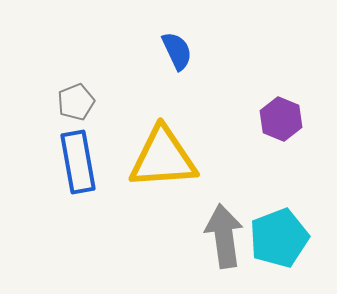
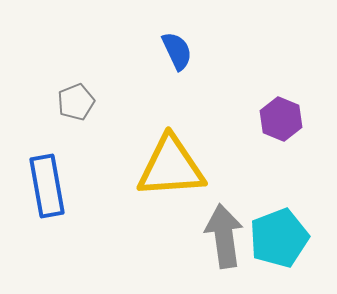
yellow triangle: moved 8 px right, 9 px down
blue rectangle: moved 31 px left, 24 px down
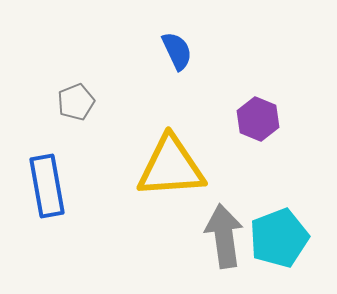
purple hexagon: moved 23 px left
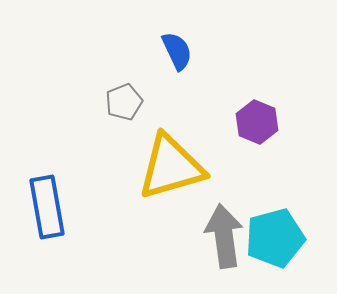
gray pentagon: moved 48 px right
purple hexagon: moved 1 px left, 3 px down
yellow triangle: rotated 12 degrees counterclockwise
blue rectangle: moved 21 px down
cyan pentagon: moved 4 px left; rotated 6 degrees clockwise
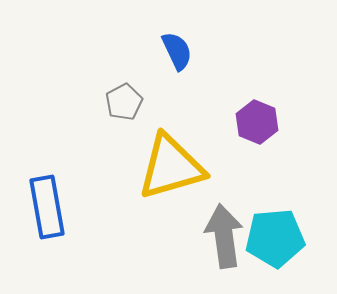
gray pentagon: rotated 6 degrees counterclockwise
cyan pentagon: rotated 10 degrees clockwise
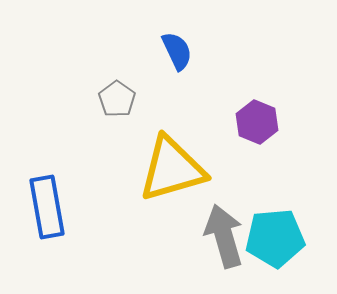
gray pentagon: moved 7 px left, 3 px up; rotated 9 degrees counterclockwise
yellow triangle: moved 1 px right, 2 px down
gray arrow: rotated 8 degrees counterclockwise
